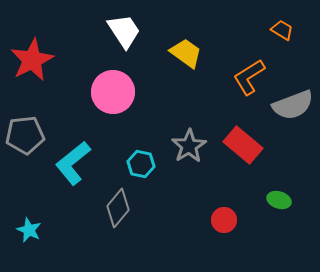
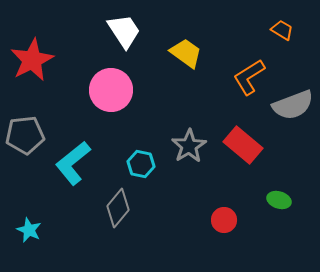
pink circle: moved 2 px left, 2 px up
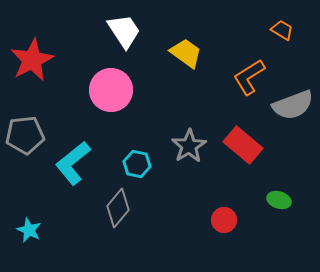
cyan hexagon: moved 4 px left
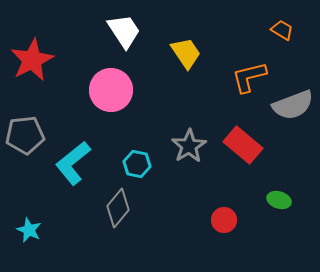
yellow trapezoid: rotated 20 degrees clockwise
orange L-shape: rotated 18 degrees clockwise
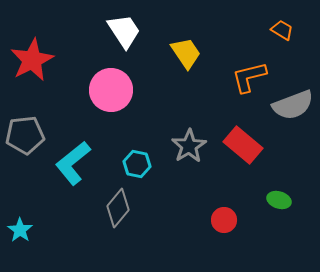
cyan star: moved 9 px left; rotated 10 degrees clockwise
